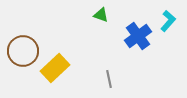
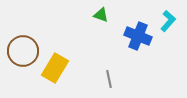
blue cross: rotated 32 degrees counterclockwise
yellow rectangle: rotated 16 degrees counterclockwise
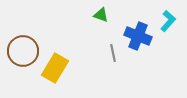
gray line: moved 4 px right, 26 px up
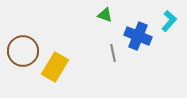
green triangle: moved 4 px right
cyan L-shape: moved 1 px right
yellow rectangle: moved 1 px up
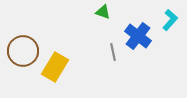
green triangle: moved 2 px left, 3 px up
cyan L-shape: moved 1 px right, 1 px up
blue cross: rotated 16 degrees clockwise
gray line: moved 1 px up
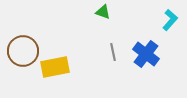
blue cross: moved 8 px right, 18 px down
yellow rectangle: rotated 48 degrees clockwise
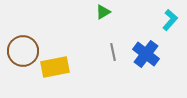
green triangle: rotated 49 degrees counterclockwise
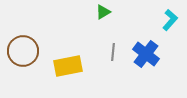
gray line: rotated 18 degrees clockwise
yellow rectangle: moved 13 px right, 1 px up
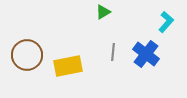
cyan L-shape: moved 4 px left, 2 px down
brown circle: moved 4 px right, 4 px down
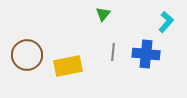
green triangle: moved 2 px down; rotated 21 degrees counterclockwise
blue cross: rotated 32 degrees counterclockwise
